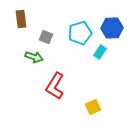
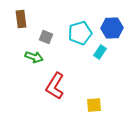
yellow square: moved 1 px right, 2 px up; rotated 21 degrees clockwise
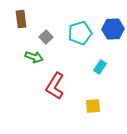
blue hexagon: moved 1 px right, 1 px down
gray square: rotated 24 degrees clockwise
cyan rectangle: moved 15 px down
yellow square: moved 1 px left, 1 px down
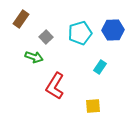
brown rectangle: rotated 42 degrees clockwise
blue hexagon: moved 1 px down
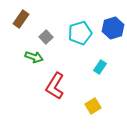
blue hexagon: moved 2 px up; rotated 15 degrees counterclockwise
yellow square: rotated 28 degrees counterclockwise
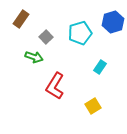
blue hexagon: moved 6 px up
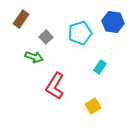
blue hexagon: rotated 25 degrees clockwise
